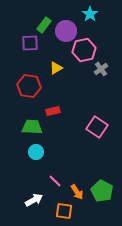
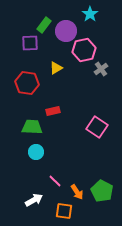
red hexagon: moved 2 px left, 3 px up
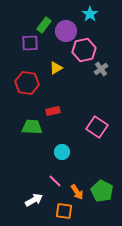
cyan circle: moved 26 px right
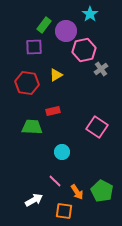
purple square: moved 4 px right, 4 px down
yellow triangle: moved 7 px down
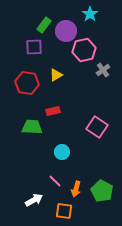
gray cross: moved 2 px right, 1 px down
orange arrow: moved 1 px left, 3 px up; rotated 49 degrees clockwise
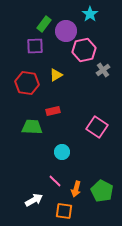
green rectangle: moved 1 px up
purple square: moved 1 px right, 1 px up
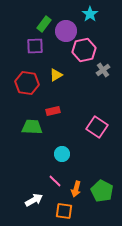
cyan circle: moved 2 px down
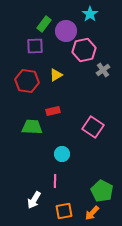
red hexagon: moved 2 px up
pink square: moved 4 px left
pink line: rotated 48 degrees clockwise
orange arrow: moved 16 px right, 24 px down; rotated 28 degrees clockwise
white arrow: rotated 150 degrees clockwise
orange square: rotated 18 degrees counterclockwise
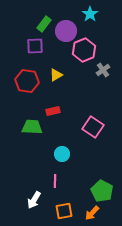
pink hexagon: rotated 10 degrees counterclockwise
